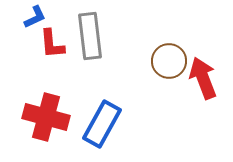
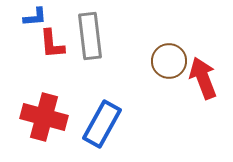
blue L-shape: rotated 20 degrees clockwise
red cross: moved 2 px left
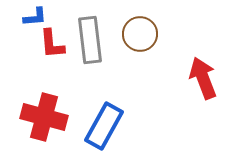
gray rectangle: moved 4 px down
brown circle: moved 29 px left, 27 px up
blue rectangle: moved 2 px right, 2 px down
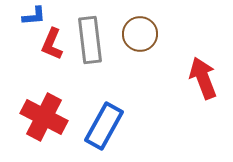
blue L-shape: moved 1 px left, 1 px up
red L-shape: rotated 28 degrees clockwise
red cross: rotated 12 degrees clockwise
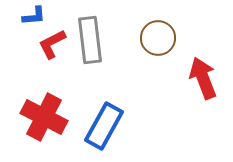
brown circle: moved 18 px right, 4 px down
red L-shape: rotated 40 degrees clockwise
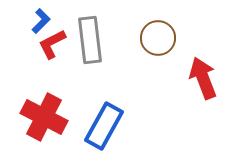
blue L-shape: moved 7 px right, 5 px down; rotated 40 degrees counterclockwise
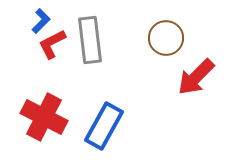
brown circle: moved 8 px right
red arrow: moved 7 px left, 1 px up; rotated 114 degrees counterclockwise
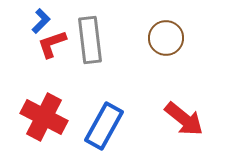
red L-shape: rotated 8 degrees clockwise
red arrow: moved 12 px left, 42 px down; rotated 96 degrees counterclockwise
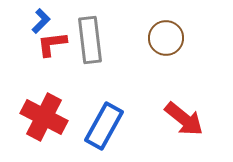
red L-shape: rotated 12 degrees clockwise
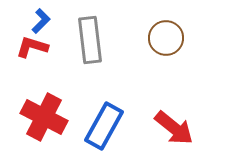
red L-shape: moved 20 px left, 3 px down; rotated 24 degrees clockwise
red arrow: moved 10 px left, 9 px down
